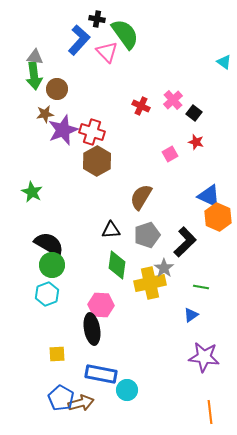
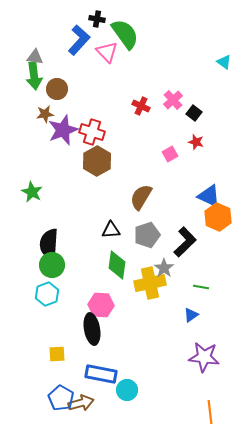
black semicircle at (49, 244): rotated 116 degrees counterclockwise
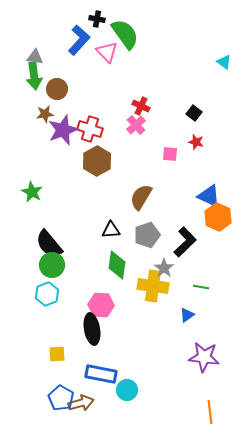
pink cross at (173, 100): moved 37 px left, 25 px down
red cross at (92, 132): moved 2 px left, 3 px up
pink square at (170, 154): rotated 35 degrees clockwise
black semicircle at (49, 244): rotated 44 degrees counterclockwise
yellow cross at (150, 283): moved 3 px right, 3 px down; rotated 20 degrees clockwise
blue triangle at (191, 315): moved 4 px left
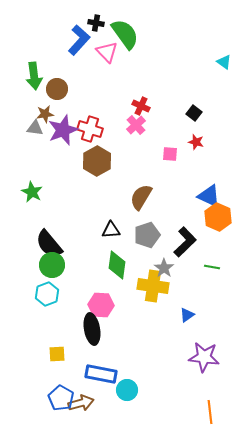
black cross at (97, 19): moved 1 px left, 4 px down
gray triangle at (35, 57): moved 71 px down
green line at (201, 287): moved 11 px right, 20 px up
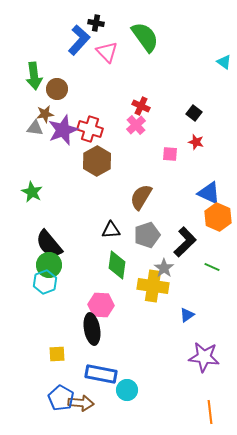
green semicircle at (125, 34): moved 20 px right, 3 px down
blue triangle at (209, 196): moved 3 px up
green circle at (52, 265): moved 3 px left
green line at (212, 267): rotated 14 degrees clockwise
cyan hexagon at (47, 294): moved 2 px left, 12 px up
brown arrow at (81, 403): rotated 20 degrees clockwise
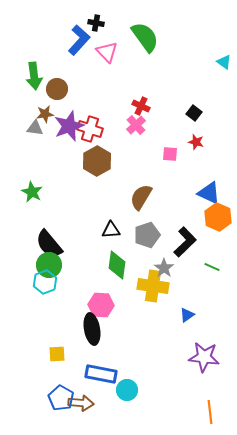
purple star at (63, 130): moved 6 px right, 4 px up
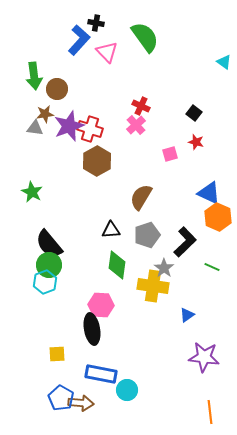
pink square at (170, 154): rotated 21 degrees counterclockwise
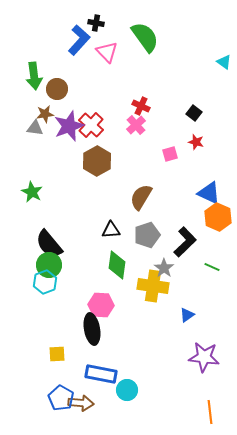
red cross at (90, 129): moved 1 px right, 4 px up; rotated 25 degrees clockwise
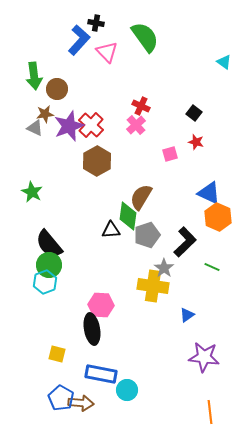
gray triangle at (35, 128): rotated 18 degrees clockwise
green diamond at (117, 265): moved 11 px right, 49 px up
yellow square at (57, 354): rotated 18 degrees clockwise
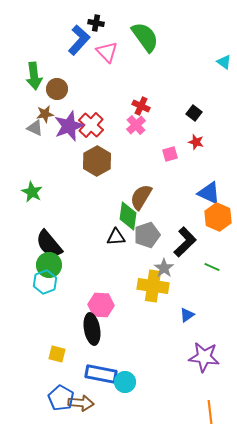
black triangle at (111, 230): moved 5 px right, 7 px down
cyan circle at (127, 390): moved 2 px left, 8 px up
